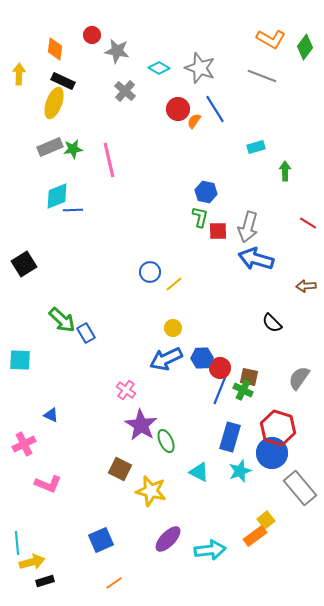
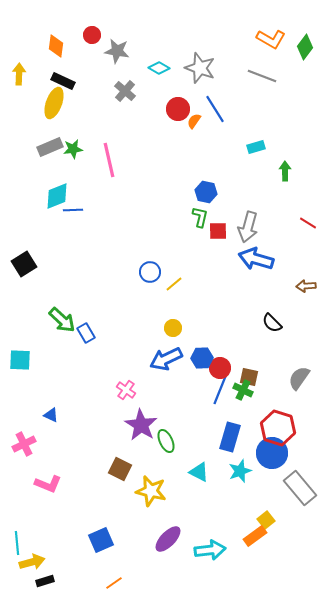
orange diamond at (55, 49): moved 1 px right, 3 px up
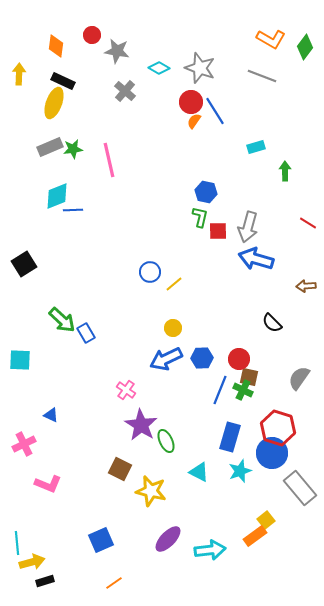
red circle at (178, 109): moved 13 px right, 7 px up
blue line at (215, 109): moved 2 px down
red circle at (220, 368): moved 19 px right, 9 px up
